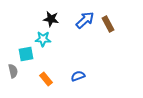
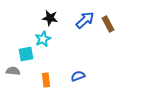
black star: moved 1 px left, 1 px up
cyan star: rotated 28 degrees counterclockwise
gray semicircle: rotated 72 degrees counterclockwise
orange rectangle: moved 1 px down; rotated 32 degrees clockwise
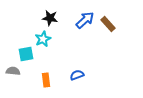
brown rectangle: rotated 14 degrees counterclockwise
blue semicircle: moved 1 px left, 1 px up
